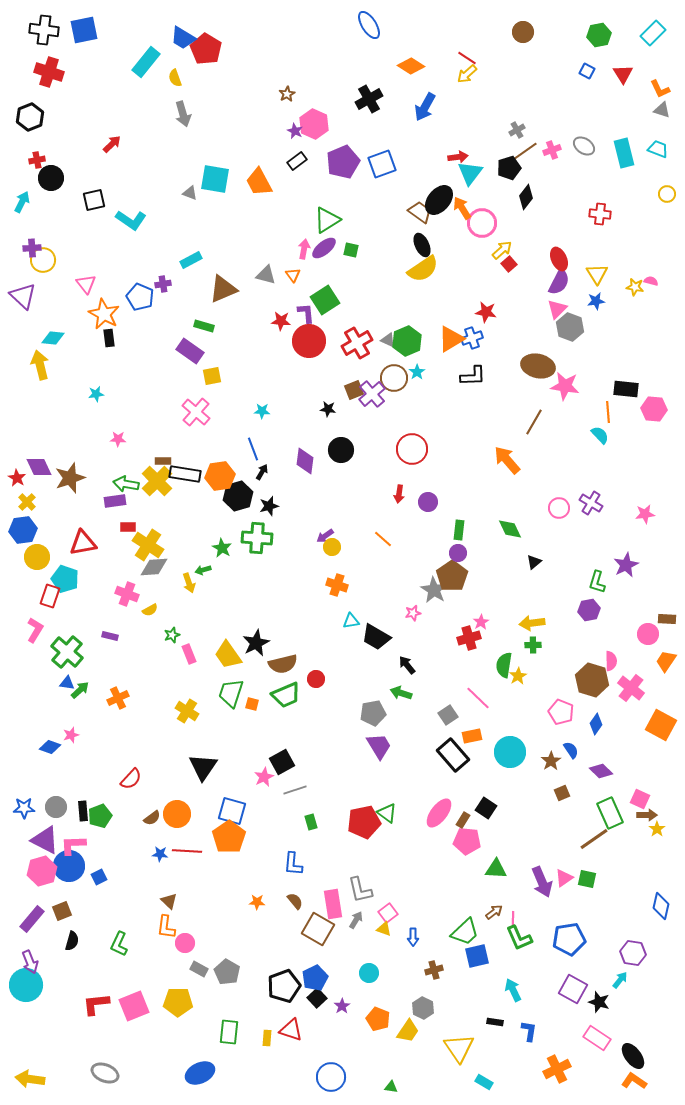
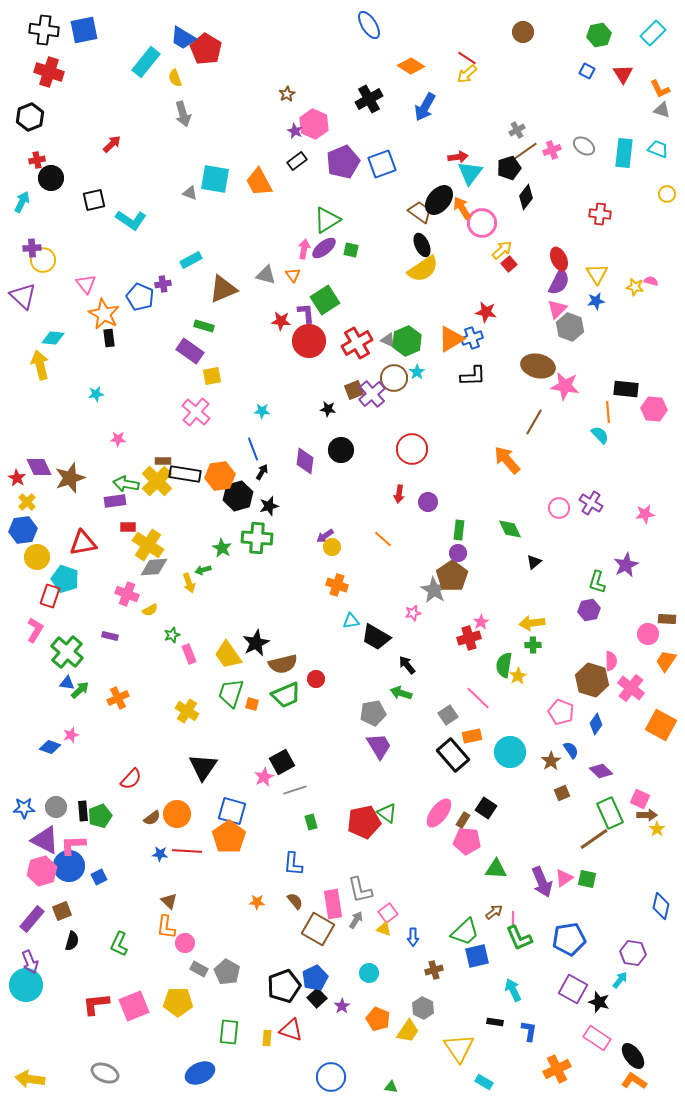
cyan rectangle at (624, 153): rotated 20 degrees clockwise
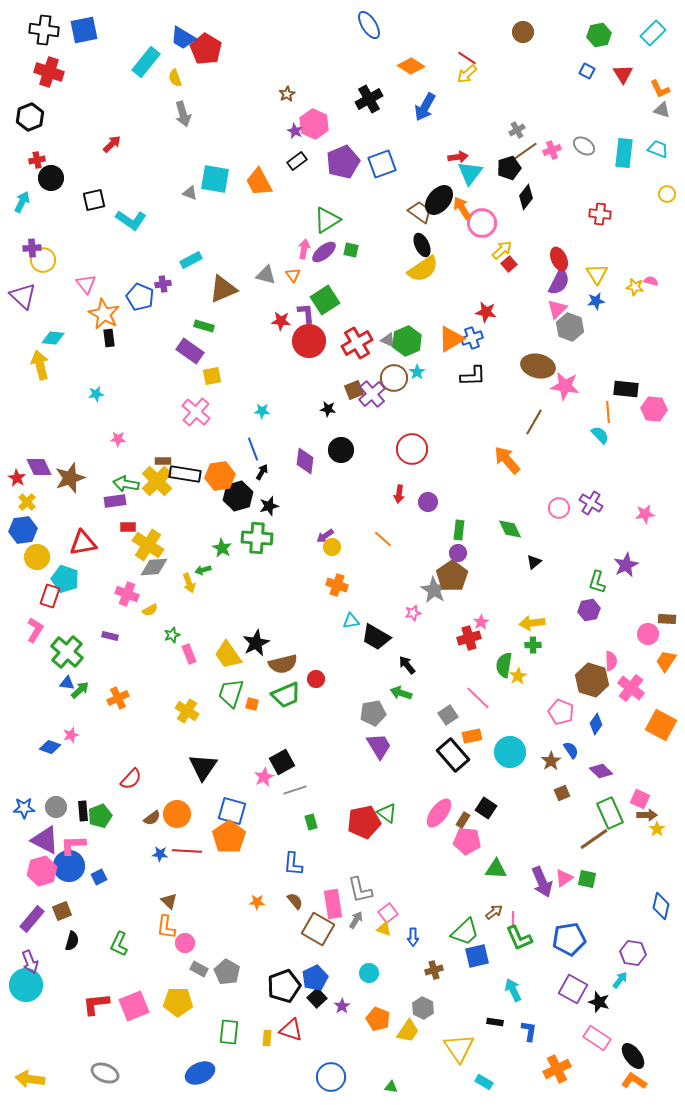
purple ellipse at (324, 248): moved 4 px down
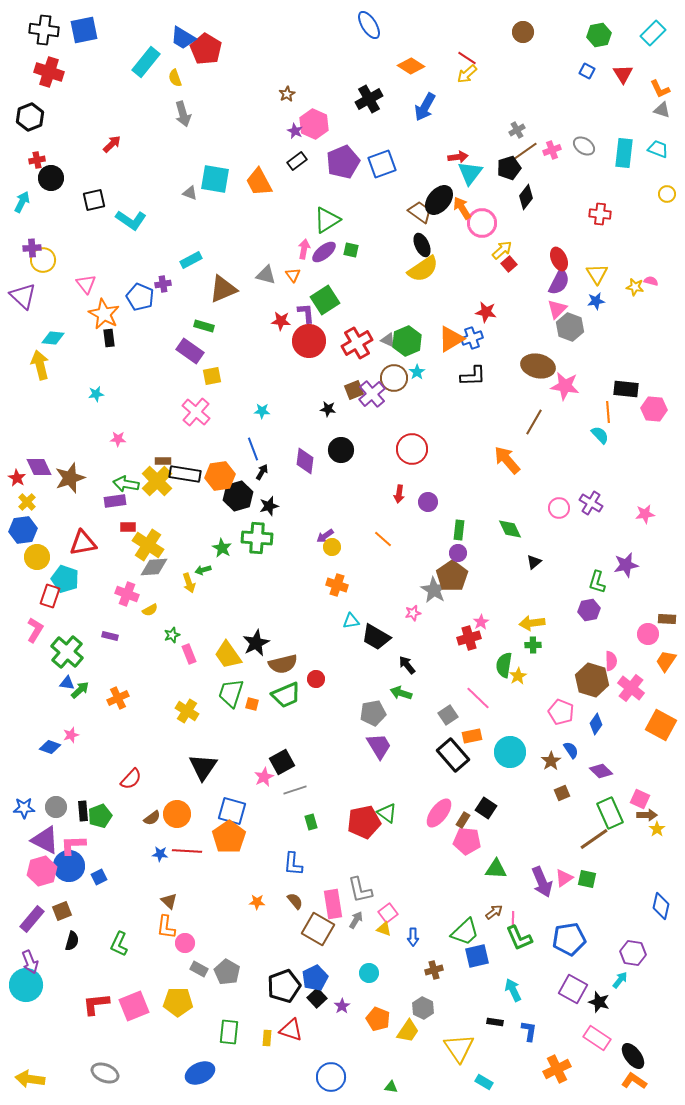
purple star at (626, 565): rotated 15 degrees clockwise
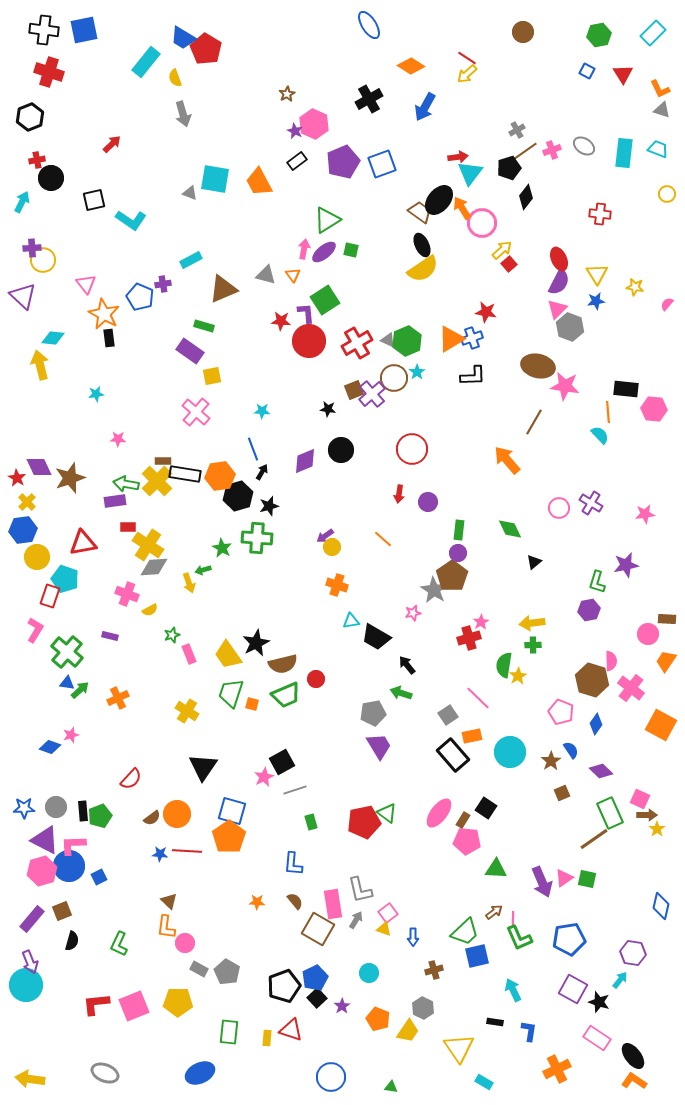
pink semicircle at (651, 281): moved 16 px right, 23 px down; rotated 64 degrees counterclockwise
purple diamond at (305, 461): rotated 60 degrees clockwise
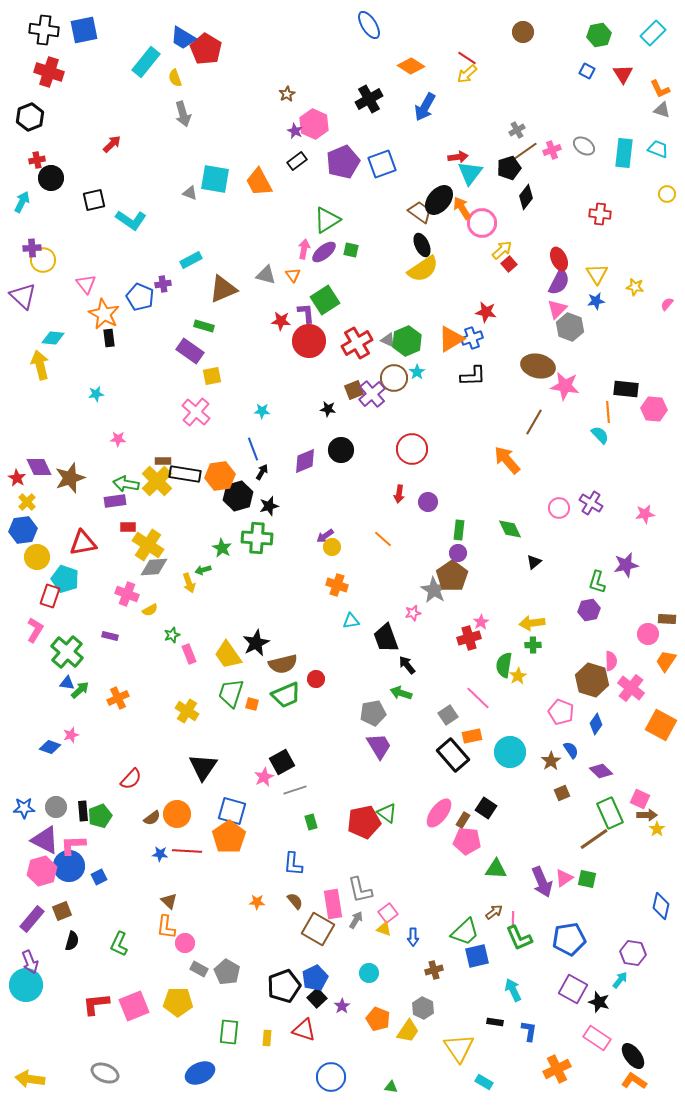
black trapezoid at (376, 637): moved 10 px right, 1 px down; rotated 40 degrees clockwise
red triangle at (291, 1030): moved 13 px right
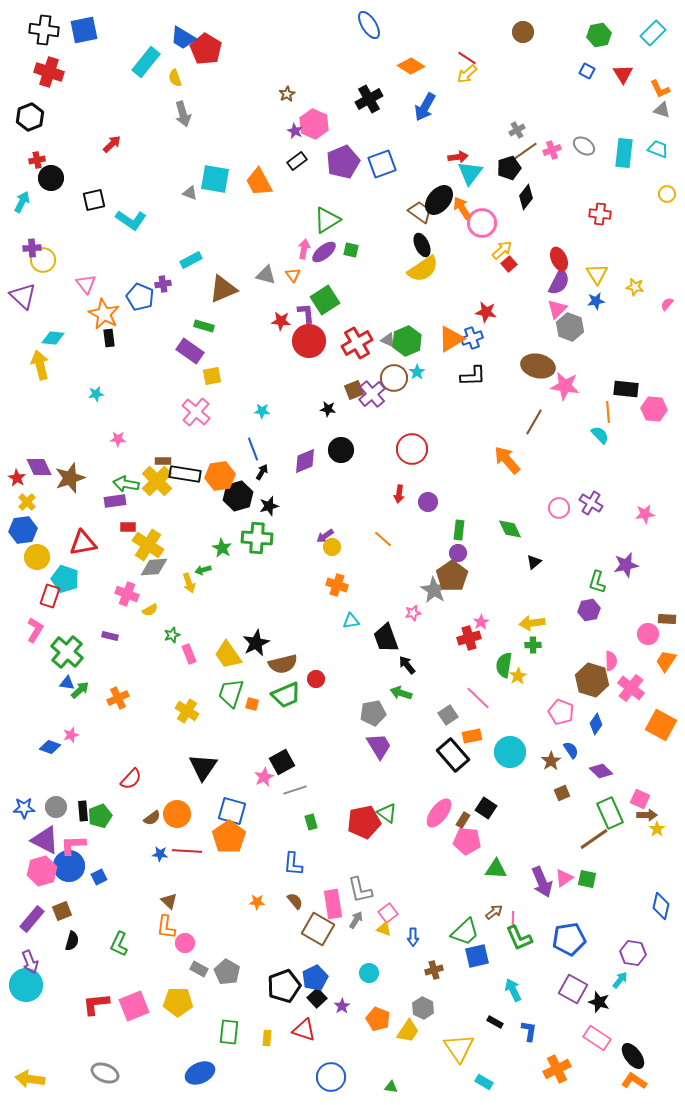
black rectangle at (495, 1022): rotated 21 degrees clockwise
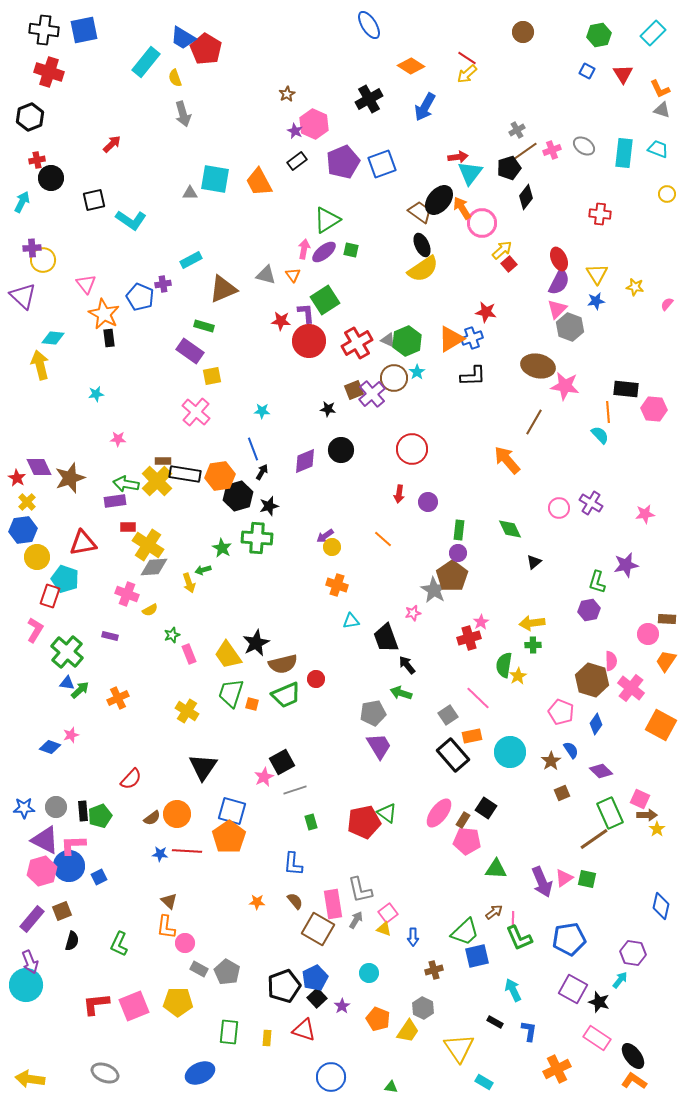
gray triangle at (190, 193): rotated 21 degrees counterclockwise
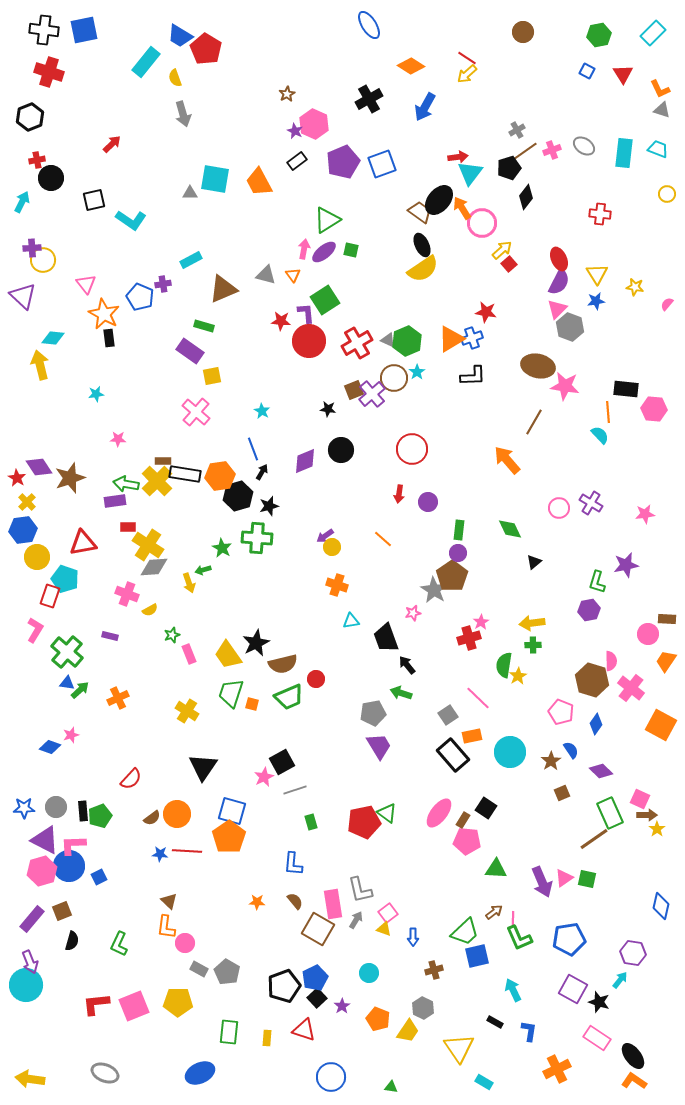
blue trapezoid at (183, 38): moved 3 px left, 2 px up
cyan star at (262, 411): rotated 28 degrees clockwise
purple diamond at (39, 467): rotated 8 degrees counterclockwise
green trapezoid at (286, 695): moved 3 px right, 2 px down
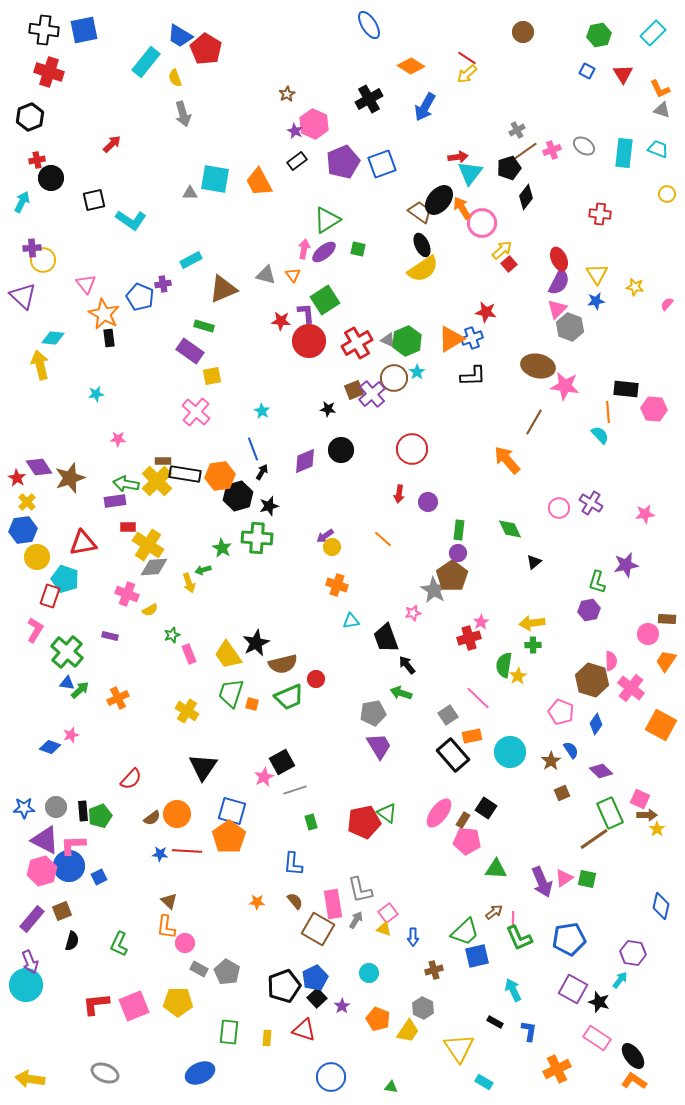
green square at (351, 250): moved 7 px right, 1 px up
